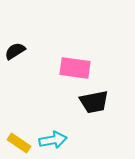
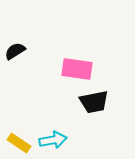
pink rectangle: moved 2 px right, 1 px down
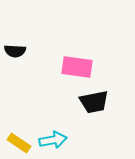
black semicircle: rotated 145 degrees counterclockwise
pink rectangle: moved 2 px up
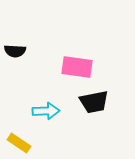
cyan arrow: moved 7 px left, 29 px up; rotated 8 degrees clockwise
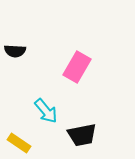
pink rectangle: rotated 68 degrees counterclockwise
black trapezoid: moved 12 px left, 33 px down
cyan arrow: rotated 52 degrees clockwise
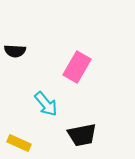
cyan arrow: moved 7 px up
yellow rectangle: rotated 10 degrees counterclockwise
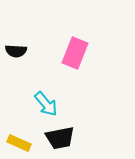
black semicircle: moved 1 px right
pink rectangle: moved 2 px left, 14 px up; rotated 8 degrees counterclockwise
black trapezoid: moved 22 px left, 3 px down
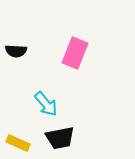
yellow rectangle: moved 1 px left
